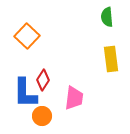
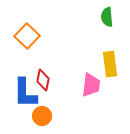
yellow rectangle: moved 1 px left, 5 px down
red diamond: rotated 20 degrees counterclockwise
pink trapezoid: moved 17 px right, 13 px up
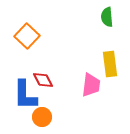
red diamond: rotated 40 degrees counterclockwise
blue L-shape: moved 2 px down
orange circle: moved 1 px down
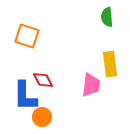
orange square: rotated 25 degrees counterclockwise
blue L-shape: moved 1 px down
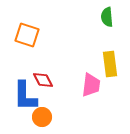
orange square: moved 1 px up
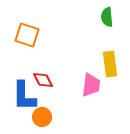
blue L-shape: moved 1 px left
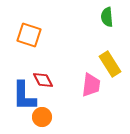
orange square: moved 2 px right
yellow rectangle: rotated 25 degrees counterclockwise
